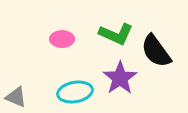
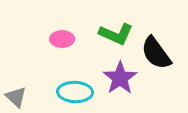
black semicircle: moved 2 px down
cyan ellipse: rotated 12 degrees clockwise
gray triangle: rotated 20 degrees clockwise
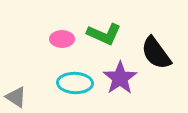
green L-shape: moved 12 px left
cyan ellipse: moved 9 px up
gray triangle: rotated 10 degrees counterclockwise
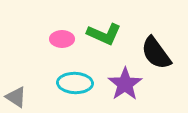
purple star: moved 5 px right, 6 px down
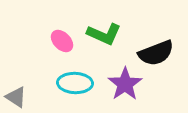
pink ellipse: moved 2 px down; rotated 45 degrees clockwise
black semicircle: rotated 75 degrees counterclockwise
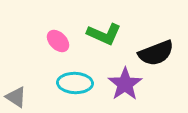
pink ellipse: moved 4 px left
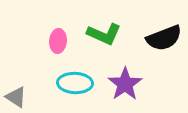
pink ellipse: rotated 50 degrees clockwise
black semicircle: moved 8 px right, 15 px up
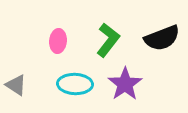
green L-shape: moved 4 px right, 6 px down; rotated 76 degrees counterclockwise
black semicircle: moved 2 px left
cyan ellipse: moved 1 px down
gray triangle: moved 12 px up
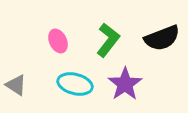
pink ellipse: rotated 30 degrees counterclockwise
cyan ellipse: rotated 12 degrees clockwise
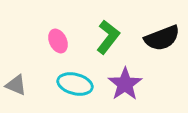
green L-shape: moved 3 px up
gray triangle: rotated 10 degrees counterclockwise
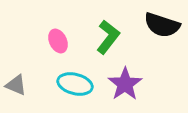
black semicircle: moved 13 px up; rotated 39 degrees clockwise
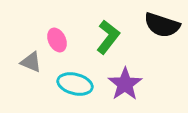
pink ellipse: moved 1 px left, 1 px up
gray triangle: moved 15 px right, 23 px up
